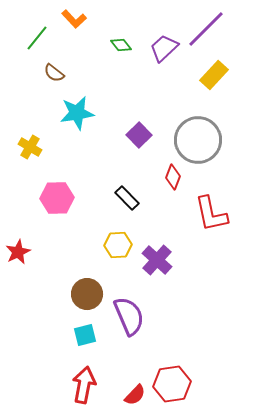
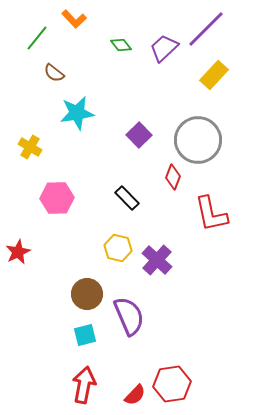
yellow hexagon: moved 3 px down; rotated 16 degrees clockwise
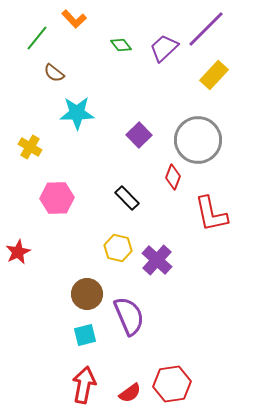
cyan star: rotated 8 degrees clockwise
red semicircle: moved 5 px left, 2 px up; rotated 10 degrees clockwise
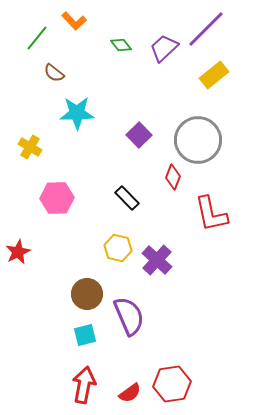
orange L-shape: moved 2 px down
yellow rectangle: rotated 8 degrees clockwise
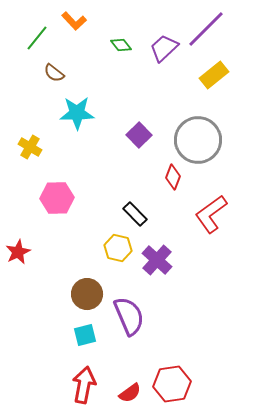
black rectangle: moved 8 px right, 16 px down
red L-shape: rotated 66 degrees clockwise
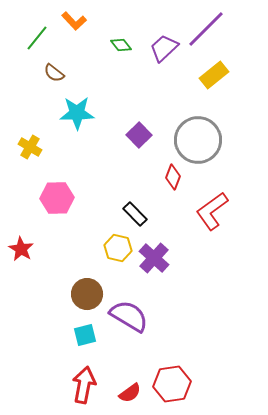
red L-shape: moved 1 px right, 3 px up
red star: moved 3 px right, 3 px up; rotated 15 degrees counterclockwise
purple cross: moved 3 px left, 2 px up
purple semicircle: rotated 36 degrees counterclockwise
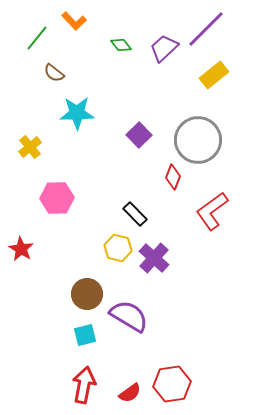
yellow cross: rotated 20 degrees clockwise
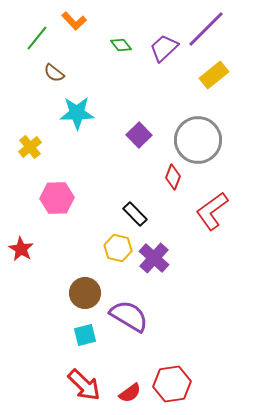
brown circle: moved 2 px left, 1 px up
red arrow: rotated 123 degrees clockwise
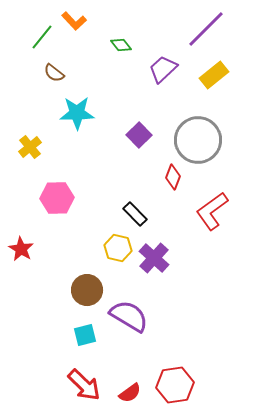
green line: moved 5 px right, 1 px up
purple trapezoid: moved 1 px left, 21 px down
brown circle: moved 2 px right, 3 px up
red hexagon: moved 3 px right, 1 px down
